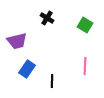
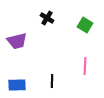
blue rectangle: moved 10 px left, 16 px down; rotated 54 degrees clockwise
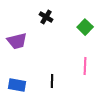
black cross: moved 1 px left, 1 px up
green square: moved 2 px down; rotated 14 degrees clockwise
blue rectangle: rotated 12 degrees clockwise
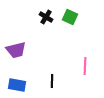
green square: moved 15 px left, 10 px up; rotated 21 degrees counterclockwise
purple trapezoid: moved 1 px left, 9 px down
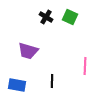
purple trapezoid: moved 12 px right, 1 px down; rotated 30 degrees clockwise
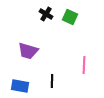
black cross: moved 3 px up
pink line: moved 1 px left, 1 px up
blue rectangle: moved 3 px right, 1 px down
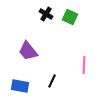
purple trapezoid: rotated 35 degrees clockwise
black line: rotated 24 degrees clockwise
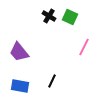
black cross: moved 3 px right, 2 px down
purple trapezoid: moved 9 px left, 1 px down
pink line: moved 18 px up; rotated 24 degrees clockwise
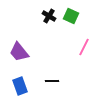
green square: moved 1 px right, 1 px up
black line: rotated 64 degrees clockwise
blue rectangle: rotated 60 degrees clockwise
